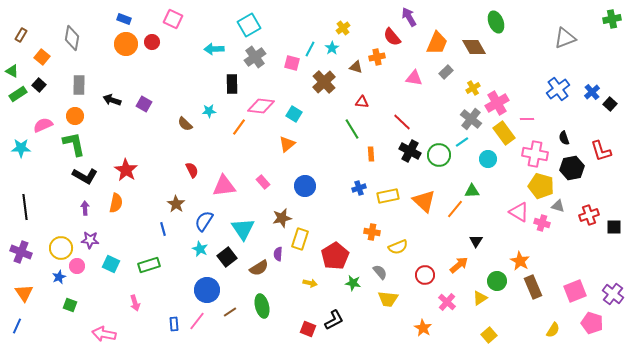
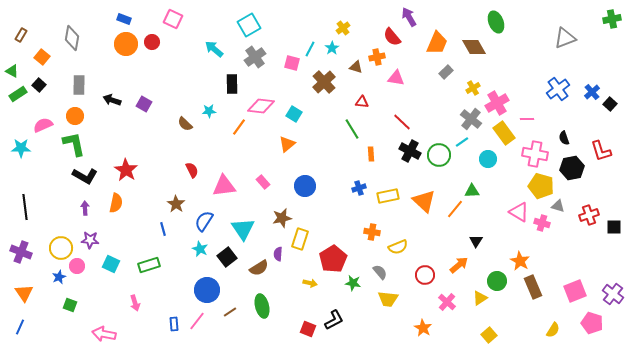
cyan arrow at (214, 49): rotated 42 degrees clockwise
pink triangle at (414, 78): moved 18 px left
red pentagon at (335, 256): moved 2 px left, 3 px down
blue line at (17, 326): moved 3 px right, 1 px down
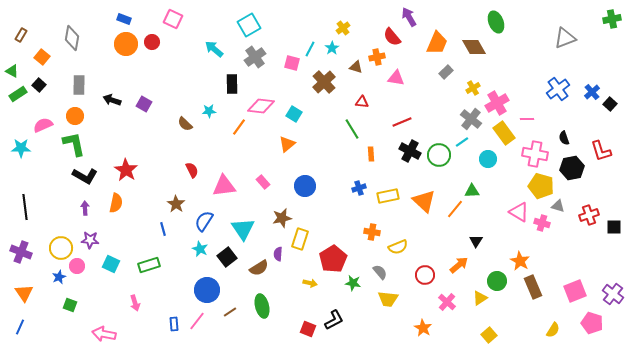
red line at (402, 122): rotated 66 degrees counterclockwise
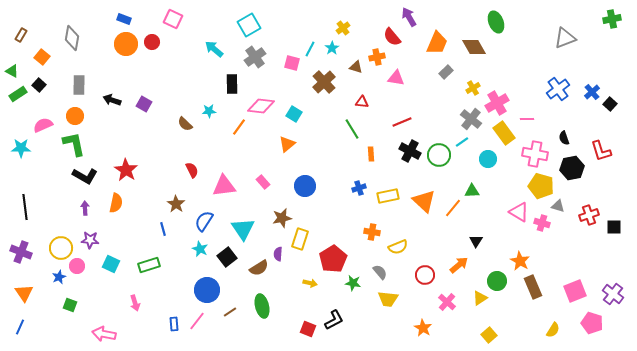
orange line at (455, 209): moved 2 px left, 1 px up
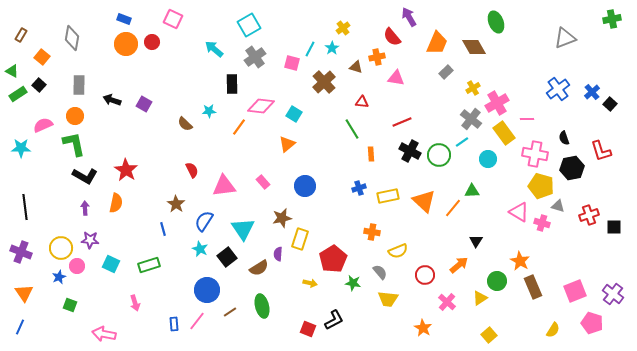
yellow semicircle at (398, 247): moved 4 px down
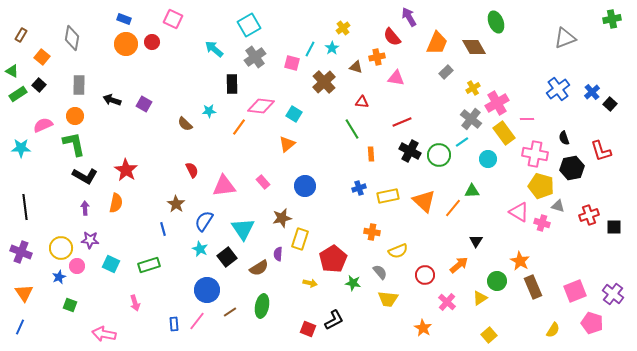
green ellipse at (262, 306): rotated 25 degrees clockwise
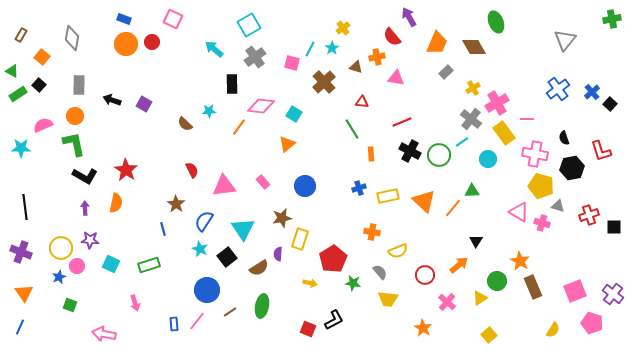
gray triangle at (565, 38): moved 2 px down; rotated 30 degrees counterclockwise
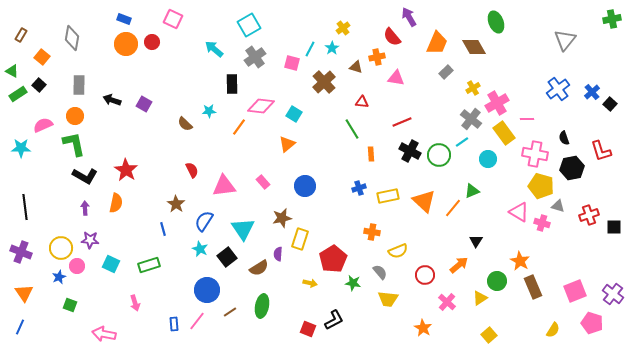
green triangle at (472, 191): rotated 21 degrees counterclockwise
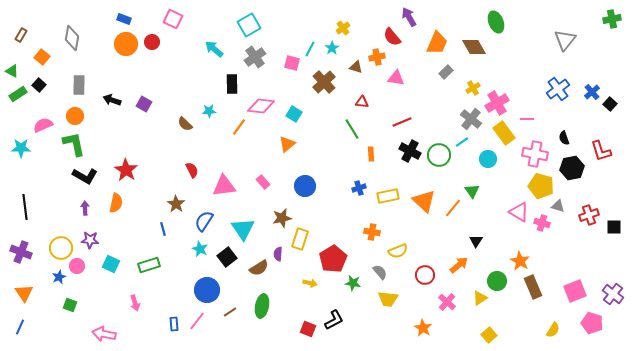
green triangle at (472, 191): rotated 42 degrees counterclockwise
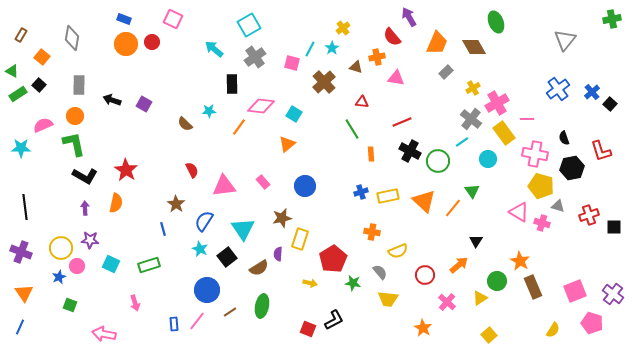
green circle at (439, 155): moved 1 px left, 6 px down
blue cross at (359, 188): moved 2 px right, 4 px down
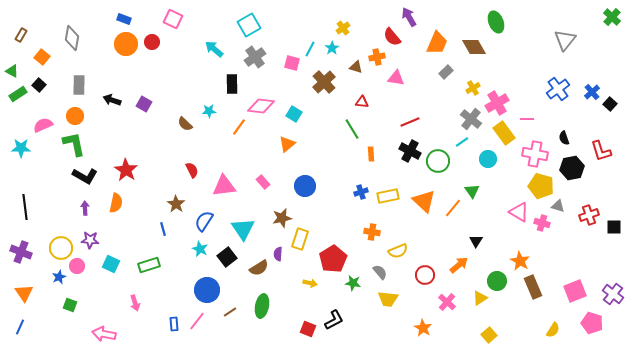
green cross at (612, 19): moved 2 px up; rotated 36 degrees counterclockwise
red line at (402, 122): moved 8 px right
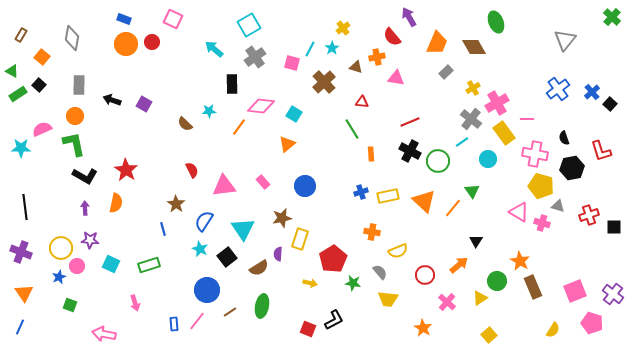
pink semicircle at (43, 125): moved 1 px left, 4 px down
